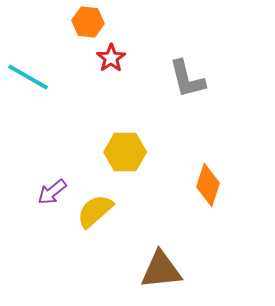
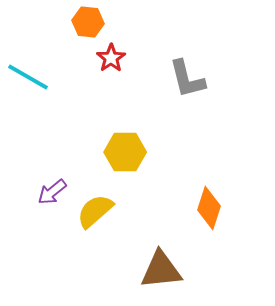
orange diamond: moved 1 px right, 23 px down
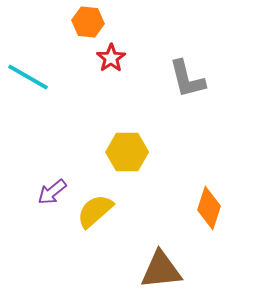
yellow hexagon: moved 2 px right
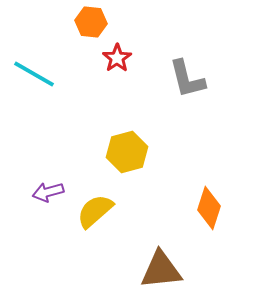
orange hexagon: moved 3 px right
red star: moved 6 px right
cyan line: moved 6 px right, 3 px up
yellow hexagon: rotated 15 degrees counterclockwise
purple arrow: moved 4 px left; rotated 24 degrees clockwise
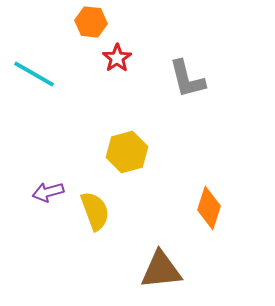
yellow semicircle: rotated 111 degrees clockwise
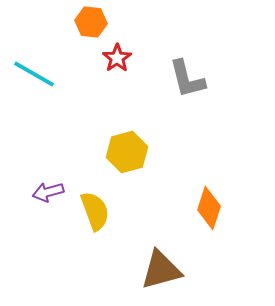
brown triangle: rotated 9 degrees counterclockwise
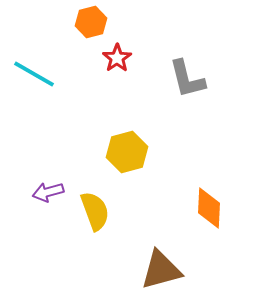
orange hexagon: rotated 20 degrees counterclockwise
orange diamond: rotated 15 degrees counterclockwise
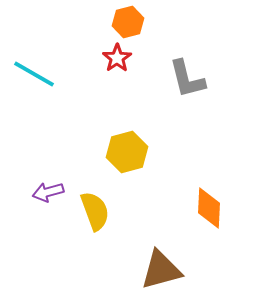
orange hexagon: moved 37 px right
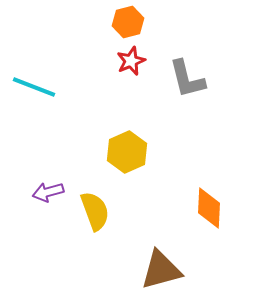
red star: moved 14 px right, 3 px down; rotated 12 degrees clockwise
cyan line: moved 13 px down; rotated 9 degrees counterclockwise
yellow hexagon: rotated 9 degrees counterclockwise
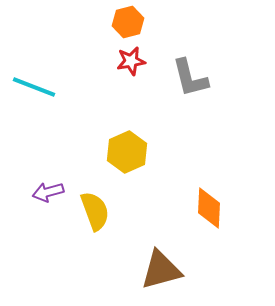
red star: rotated 12 degrees clockwise
gray L-shape: moved 3 px right, 1 px up
